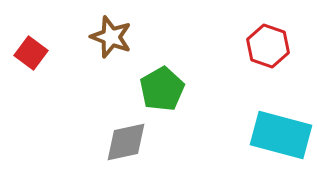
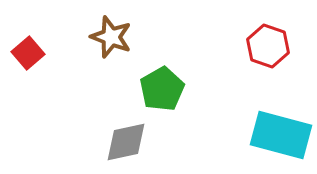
red square: moved 3 px left; rotated 12 degrees clockwise
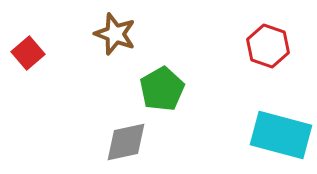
brown star: moved 4 px right, 3 px up
